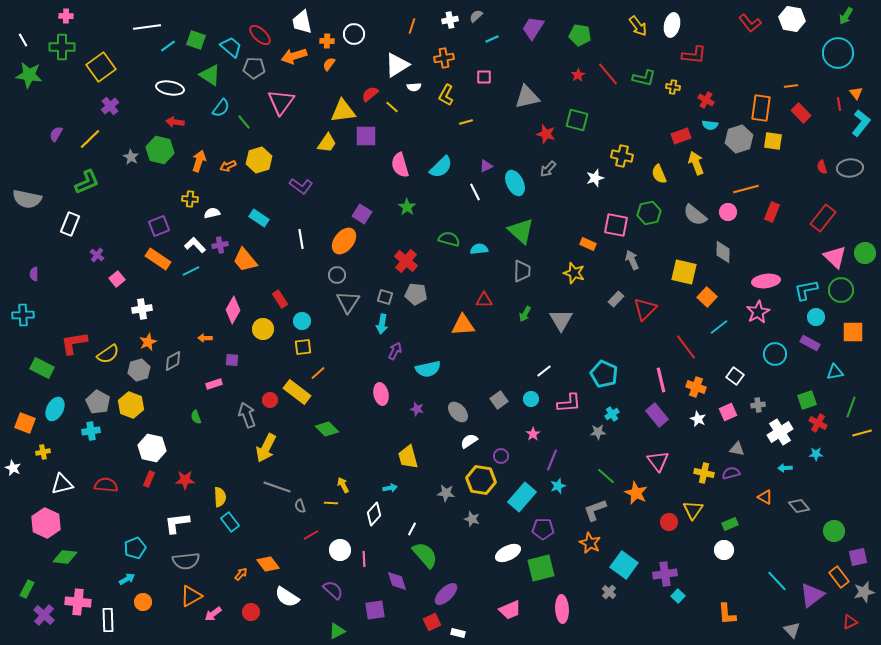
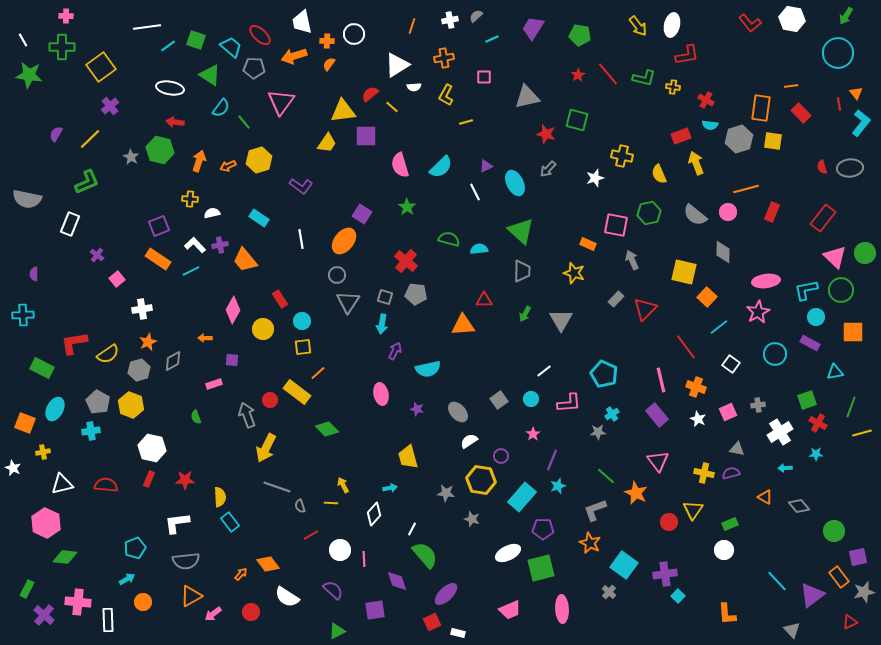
red L-shape at (694, 55): moved 7 px left; rotated 15 degrees counterclockwise
white square at (735, 376): moved 4 px left, 12 px up
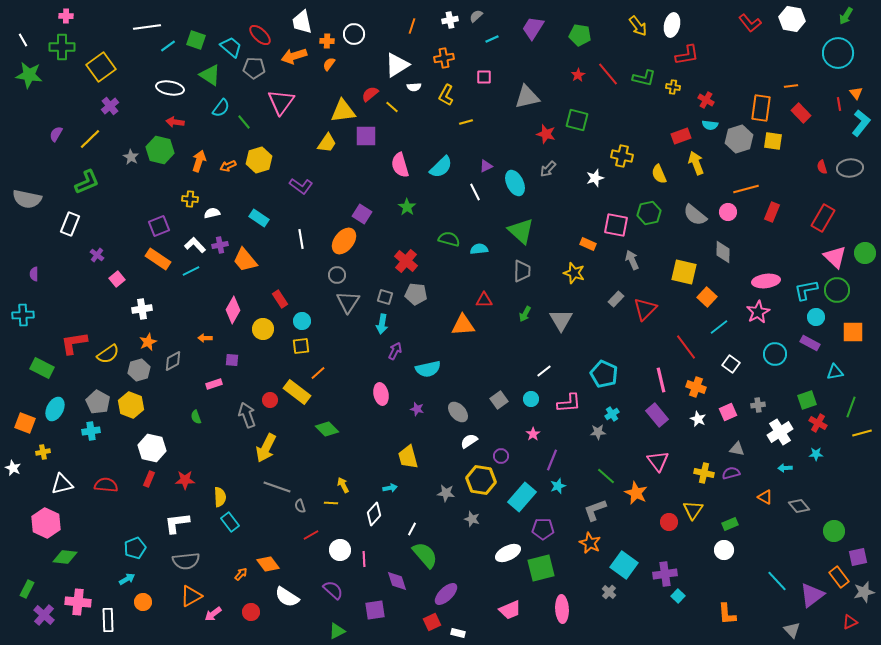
red rectangle at (823, 218): rotated 8 degrees counterclockwise
green circle at (841, 290): moved 4 px left
yellow square at (303, 347): moved 2 px left, 1 px up
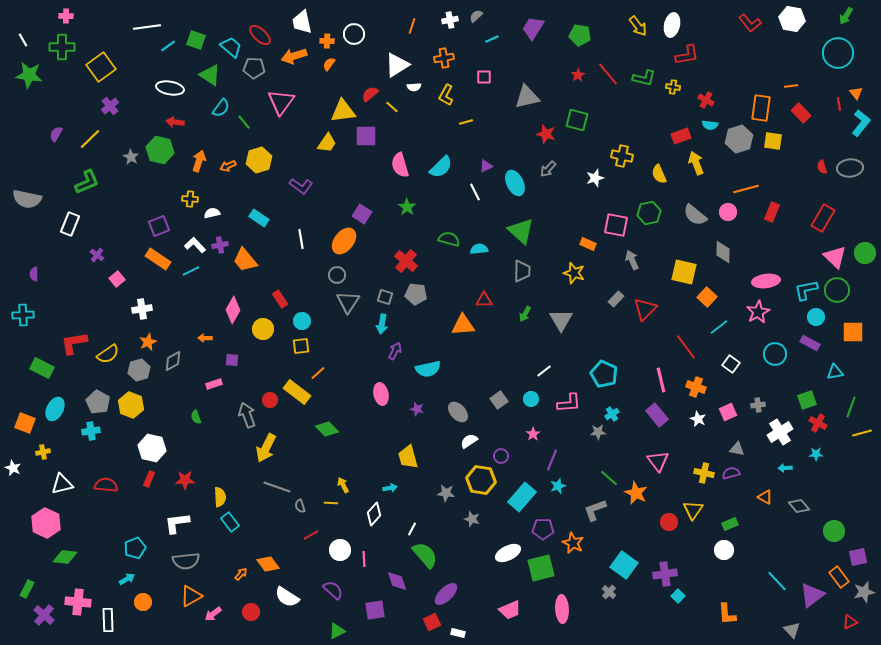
green line at (606, 476): moved 3 px right, 2 px down
orange star at (590, 543): moved 17 px left
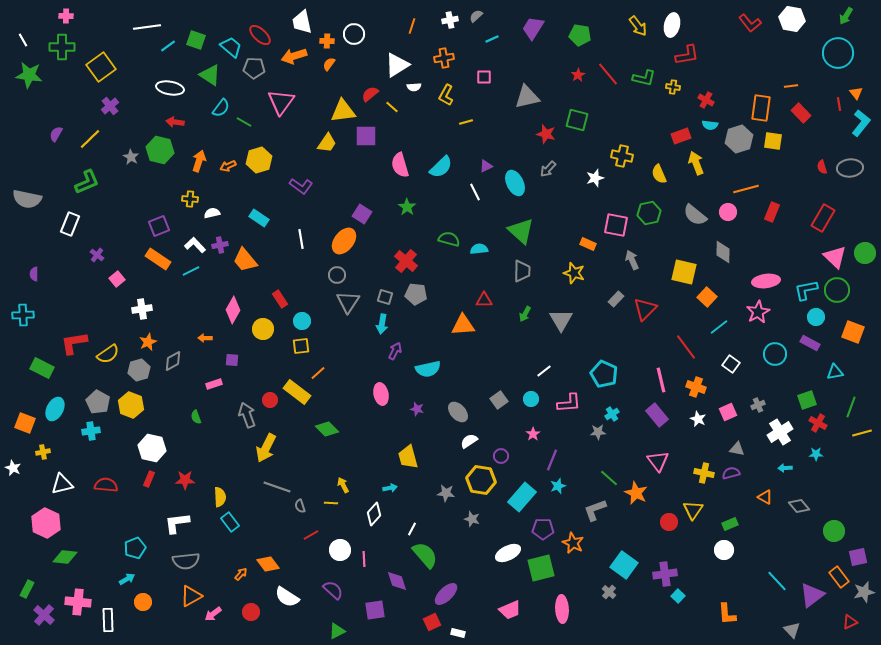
green line at (244, 122): rotated 21 degrees counterclockwise
orange square at (853, 332): rotated 20 degrees clockwise
gray cross at (758, 405): rotated 16 degrees counterclockwise
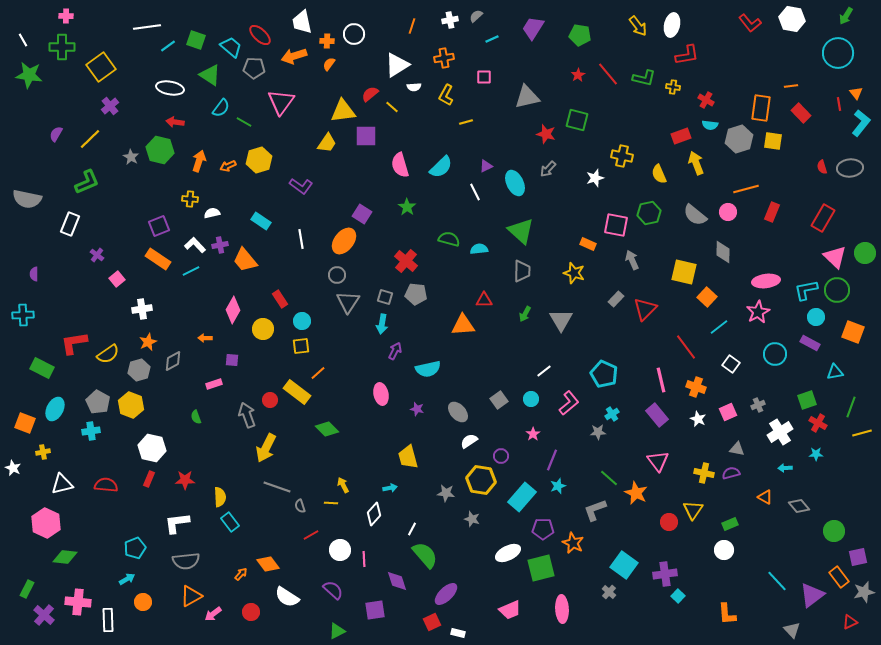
cyan rectangle at (259, 218): moved 2 px right, 3 px down
pink L-shape at (569, 403): rotated 35 degrees counterclockwise
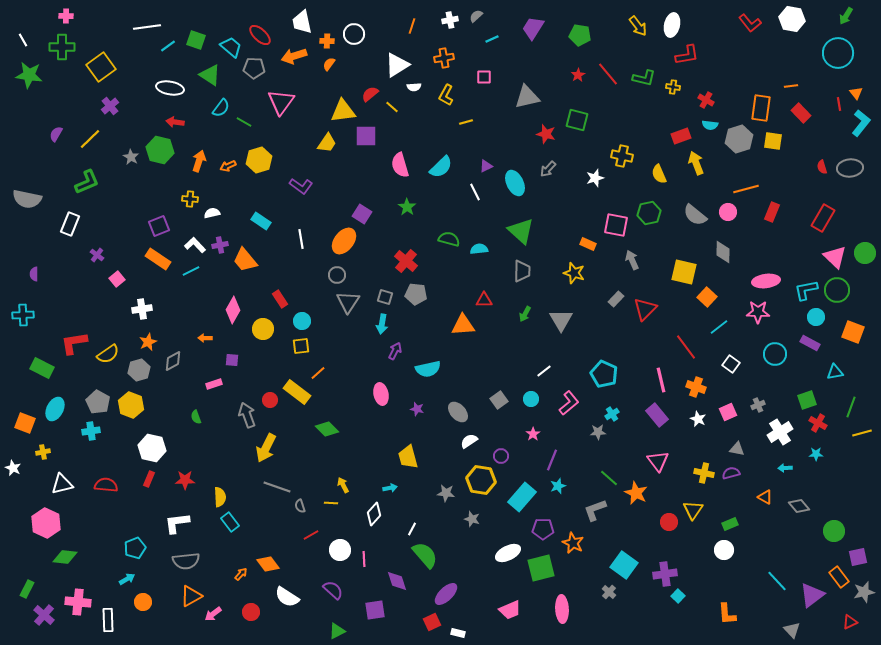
pink star at (758, 312): rotated 30 degrees clockwise
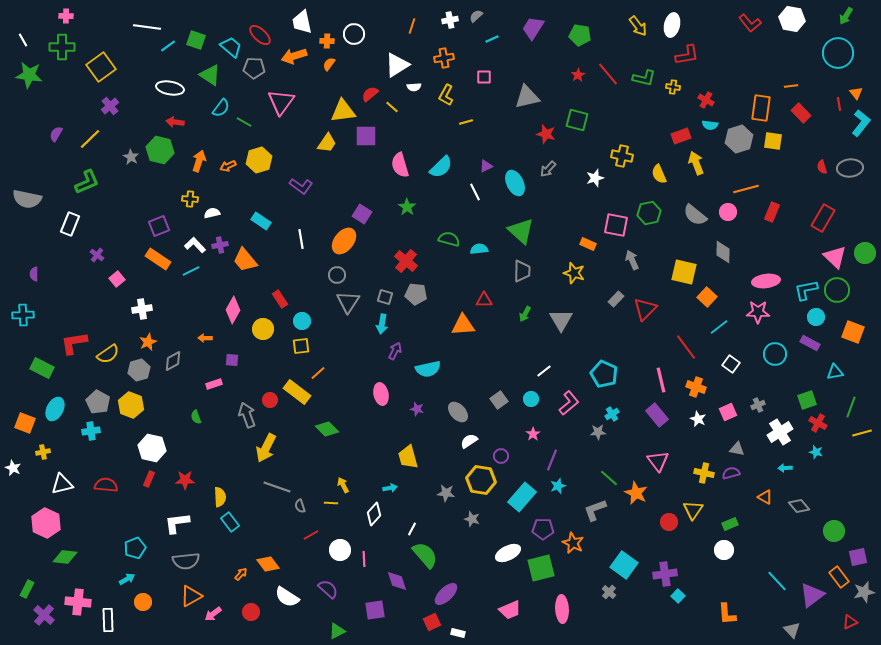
white line at (147, 27): rotated 16 degrees clockwise
cyan star at (816, 454): moved 2 px up; rotated 16 degrees clockwise
purple semicircle at (333, 590): moved 5 px left, 1 px up
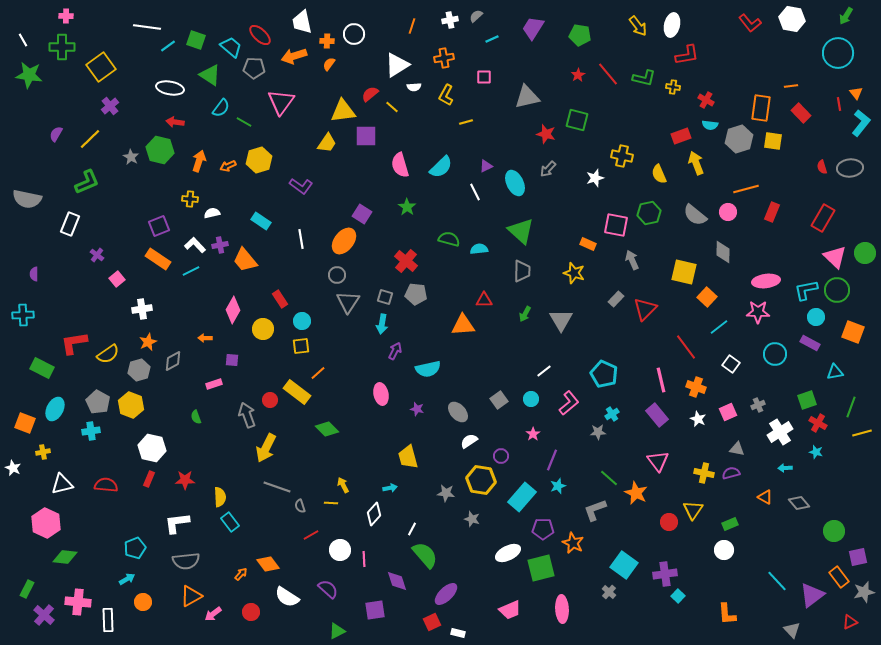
gray diamond at (799, 506): moved 3 px up
